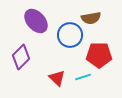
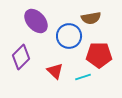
blue circle: moved 1 px left, 1 px down
red triangle: moved 2 px left, 7 px up
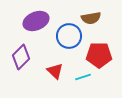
purple ellipse: rotated 70 degrees counterclockwise
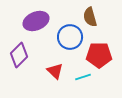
brown semicircle: moved 1 px left, 1 px up; rotated 84 degrees clockwise
blue circle: moved 1 px right, 1 px down
purple diamond: moved 2 px left, 2 px up
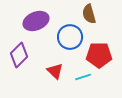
brown semicircle: moved 1 px left, 3 px up
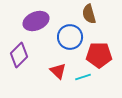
red triangle: moved 3 px right
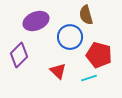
brown semicircle: moved 3 px left, 1 px down
red pentagon: rotated 15 degrees clockwise
cyan line: moved 6 px right, 1 px down
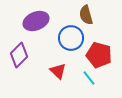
blue circle: moved 1 px right, 1 px down
cyan line: rotated 70 degrees clockwise
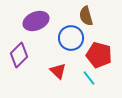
brown semicircle: moved 1 px down
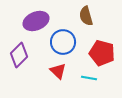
blue circle: moved 8 px left, 4 px down
red pentagon: moved 3 px right, 2 px up
cyan line: rotated 42 degrees counterclockwise
